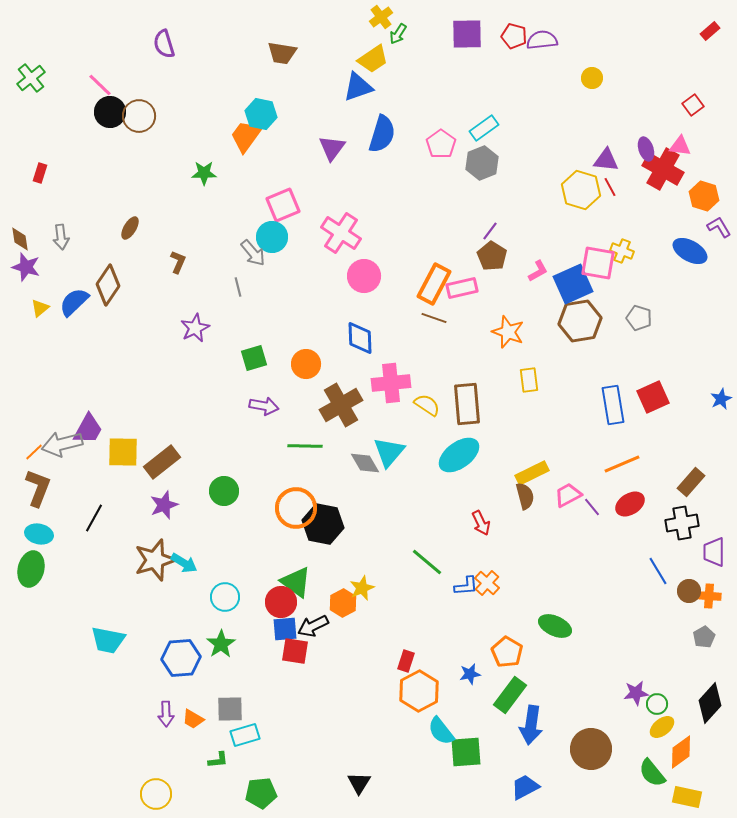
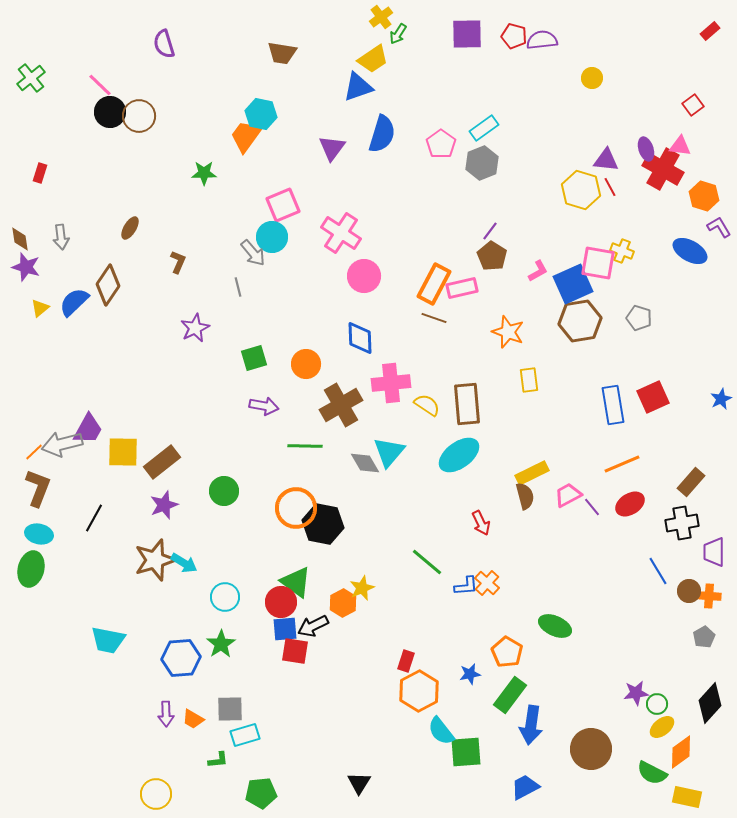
green semicircle at (652, 773): rotated 24 degrees counterclockwise
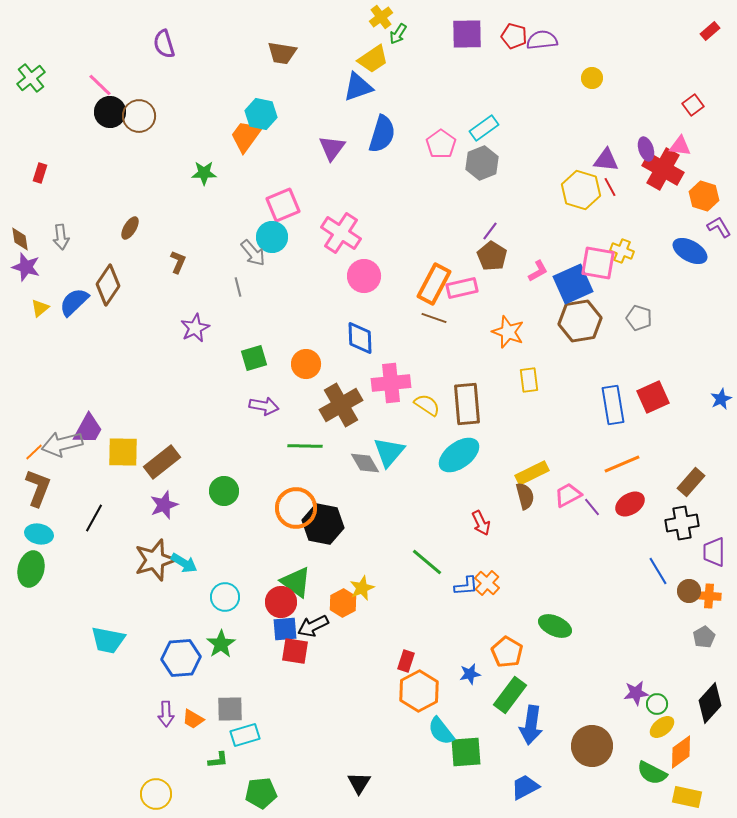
brown circle at (591, 749): moved 1 px right, 3 px up
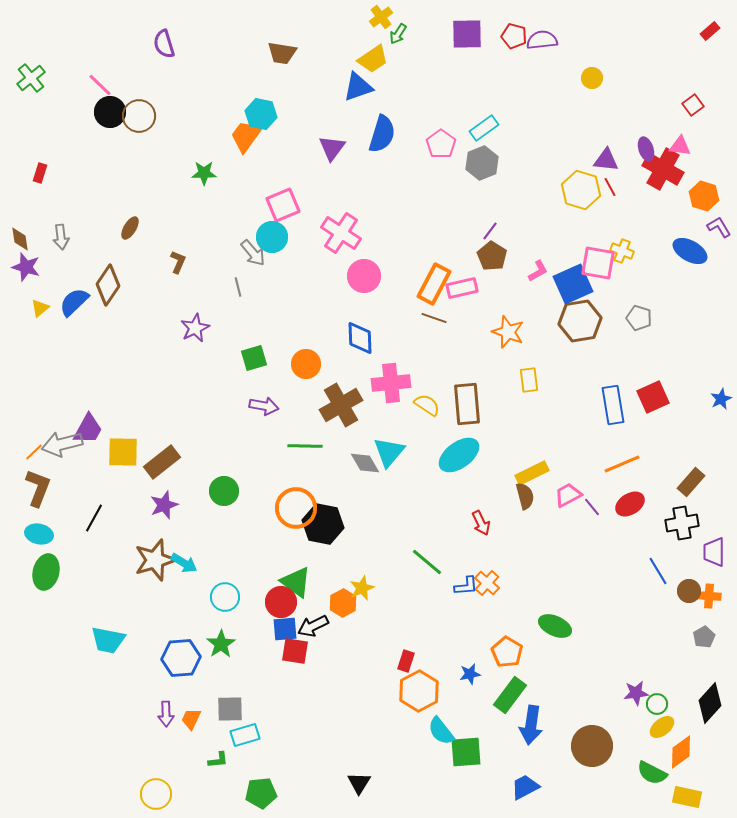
green ellipse at (31, 569): moved 15 px right, 3 px down
orange trapezoid at (193, 719): moved 2 px left; rotated 85 degrees clockwise
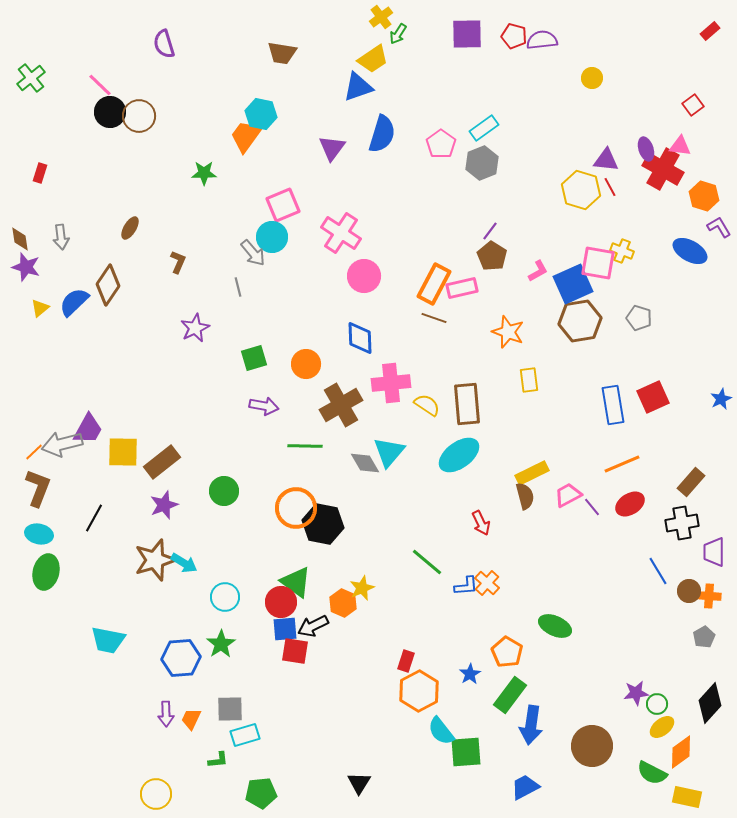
orange hexagon at (343, 603): rotated 8 degrees counterclockwise
blue star at (470, 674): rotated 20 degrees counterclockwise
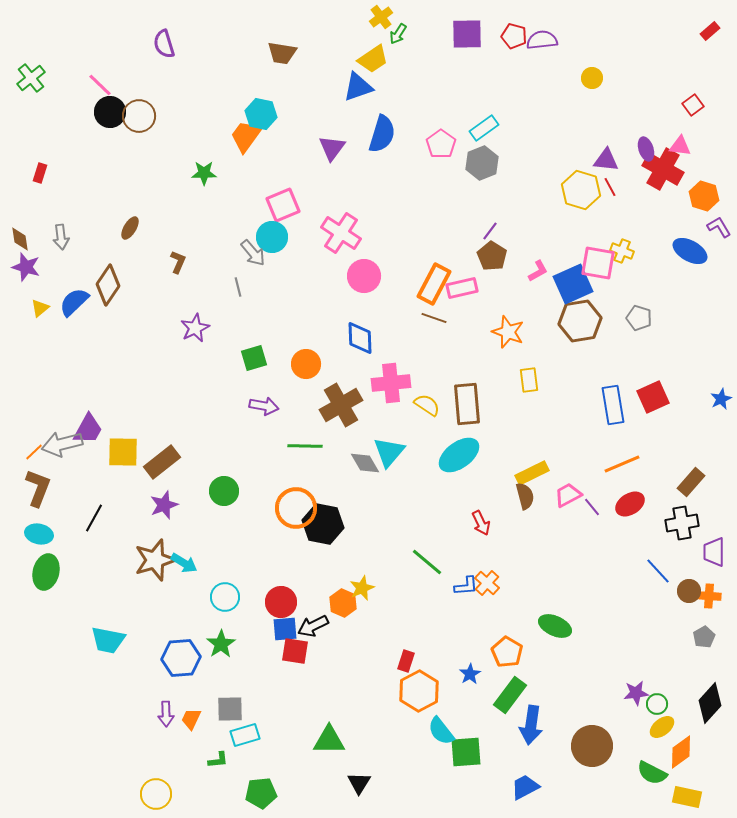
blue line at (658, 571): rotated 12 degrees counterclockwise
green triangle at (296, 582): moved 33 px right, 158 px down; rotated 36 degrees counterclockwise
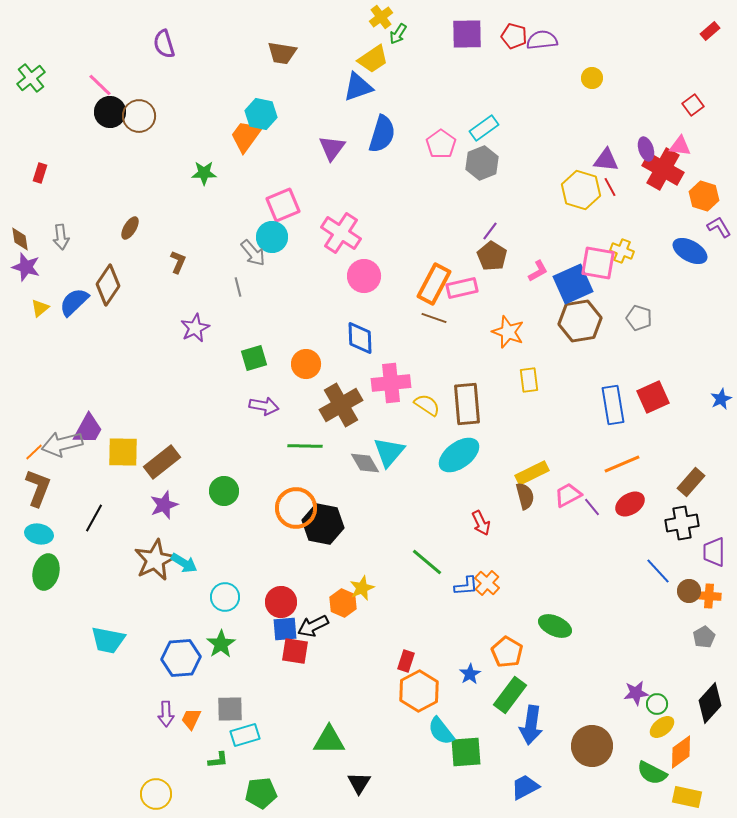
brown star at (155, 560): rotated 9 degrees counterclockwise
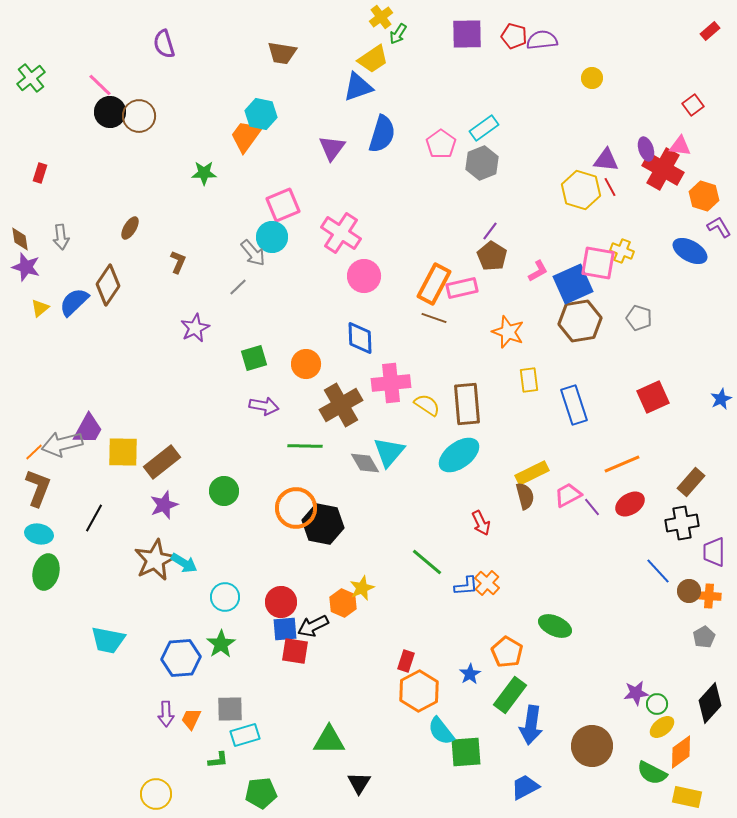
gray line at (238, 287): rotated 60 degrees clockwise
blue rectangle at (613, 405): moved 39 px left; rotated 9 degrees counterclockwise
